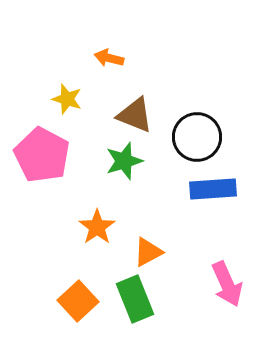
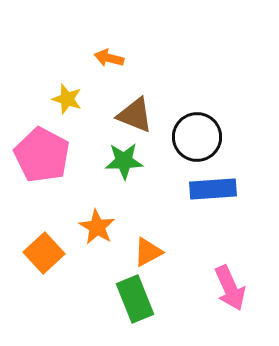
green star: rotated 15 degrees clockwise
orange star: rotated 6 degrees counterclockwise
pink arrow: moved 3 px right, 4 px down
orange square: moved 34 px left, 48 px up
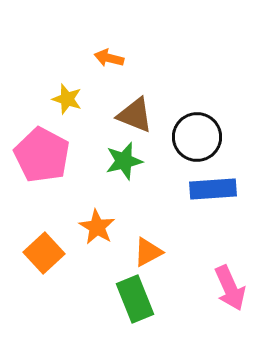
green star: rotated 12 degrees counterclockwise
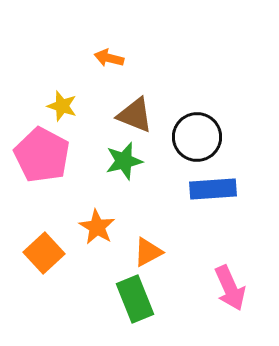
yellow star: moved 5 px left, 7 px down
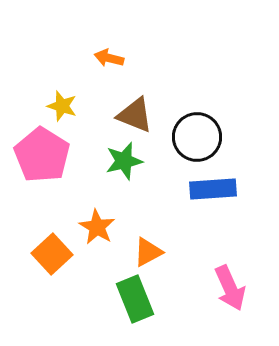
pink pentagon: rotated 4 degrees clockwise
orange square: moved 8 px right, 1 px down
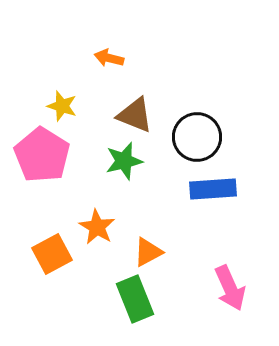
orange square: rotated 15 degrees clockwise
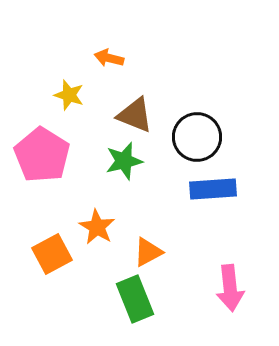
yellow star: moved 7 px right, 11 px up
pink arrow: rotated 18 degrees clockwise
